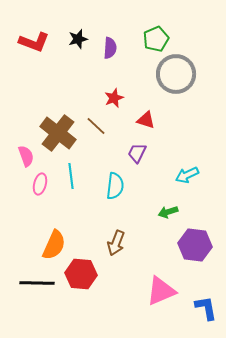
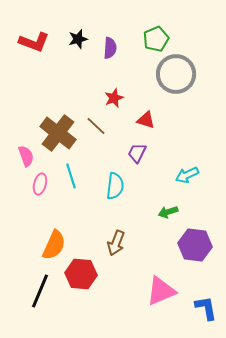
cyan line: rotated 10 degrees counterclockwise
black line: moved 3 px right, 8 px down; rotated 68 degrees counterclockwise
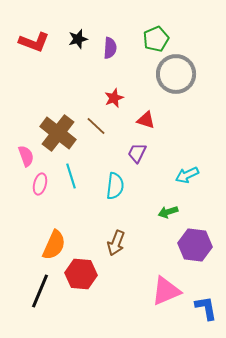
pink triangle: moved 5 px right
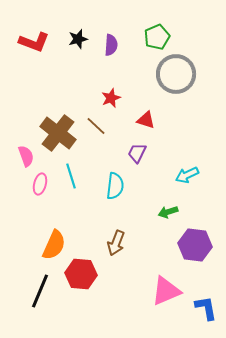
green pentagon: moved 1 px right, 2 px up
purple semicircle: moved 1 px right, 3 px up
red star: moved 3 px left
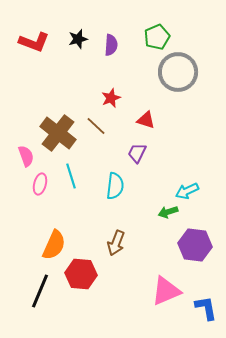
gray circle: moved 2 px right, 2 px up
cyan arrow: moved 16 px down
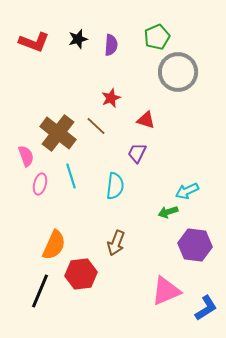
red hexagon: rotated 12 degrees counterclockwise
blue L-shape: rotated 68 degrees clockwise
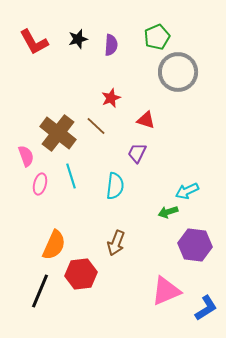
red L-shape: rotated 40 degrees clockwise
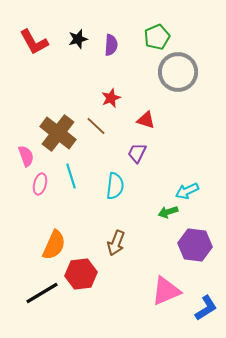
black line: moved 2 px right, 2 px down; rotated 36 degrees clockwise
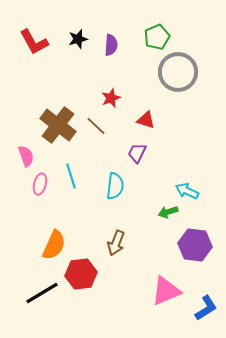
brown cross: moved 8 px up
cyan arrow: rotated 50 degrees clockwise
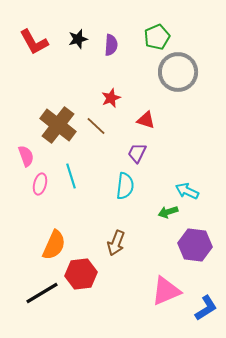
cyan semicircle: moved 10 px right
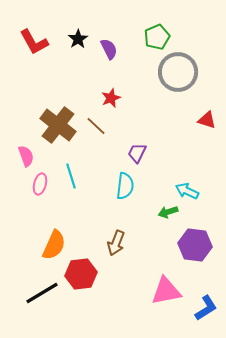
black star: rotated 18 degrees counterclockwise
purple semicircle: moved 2 px left, 4 px down; rotated 30 degrees counterclockwise
red triangle: moved 61 px right
pink triangle: rotated 12 degrees clockwise
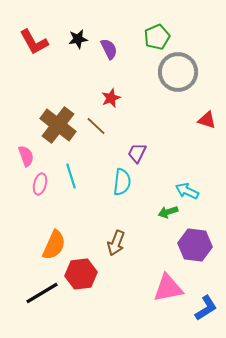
black star: rotated 24 degrees clockwise
cyan semicircle: moved 3 px left, 4 px up
pink triangle: moved 2 px right, 3 px up
